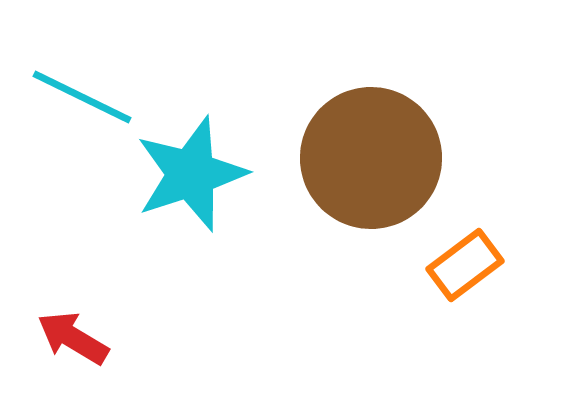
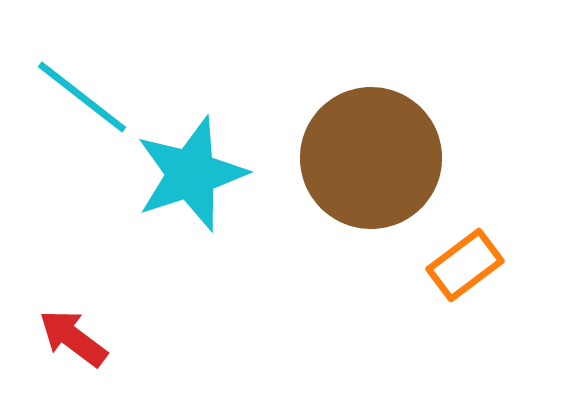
cyan line: rotated 12 degrees clockwise
red arrow: rotated 6 degrees clockwise
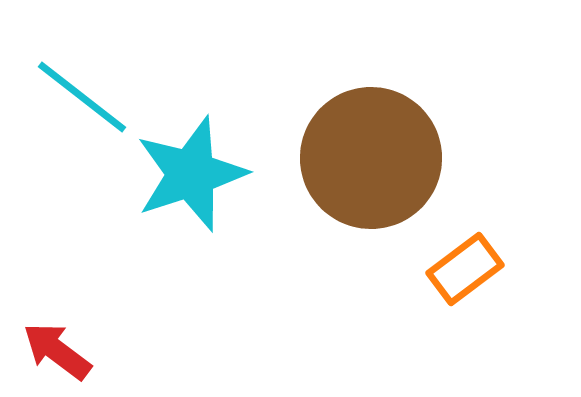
orange rectangle: moved 4 px down
red arrow: moved 16 px left, 13 px down
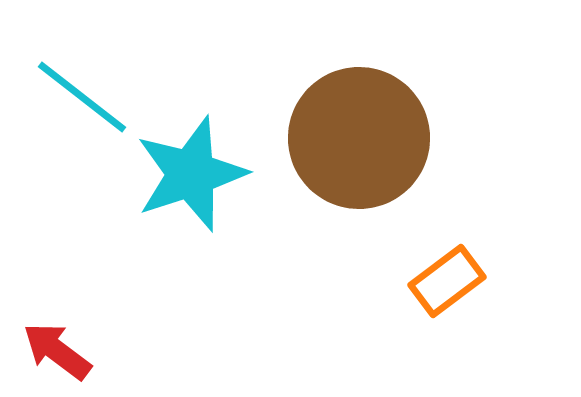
brown circle: moved 12 px left, 20 px up
orange rectangle: moved 18 px left, 12 px down
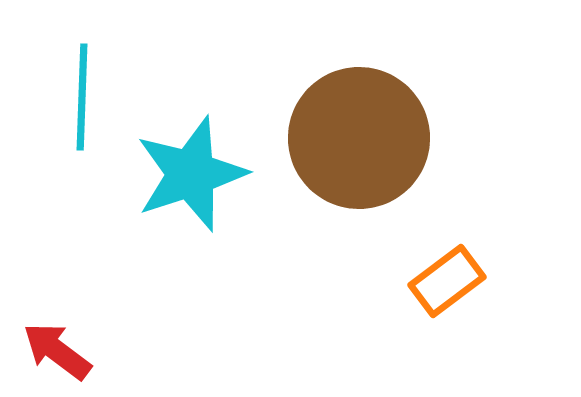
cyan line: rotated 54 degrees clockwise
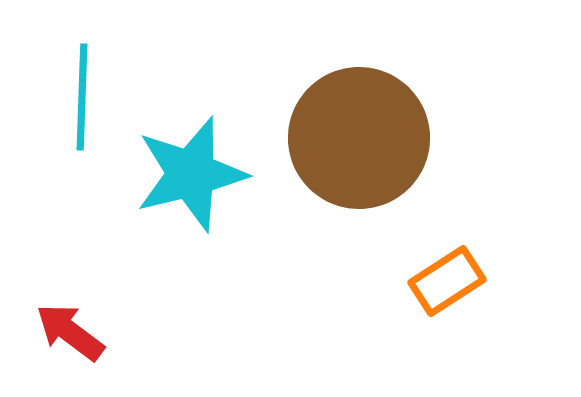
cyan star: rotated 4 degrees clockwise
orange rectangle: rotated 4 degrees clockwise
red arrow: moved 13 px right, 19 px up
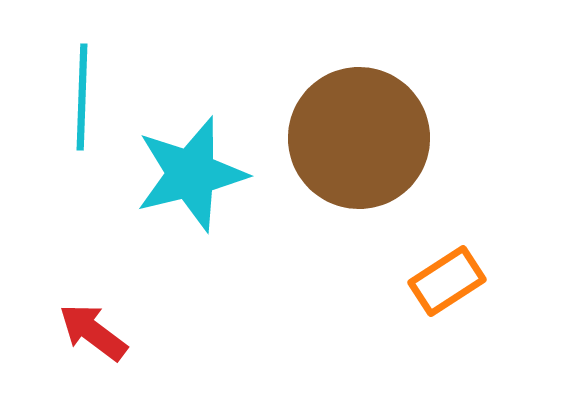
red arrow: moved 23 px right
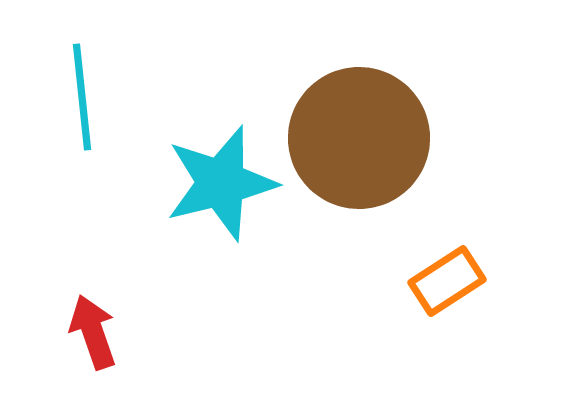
cyan line: rotated 8 degrees counterclockwise
cyan star: moved 30 px right, 9 px down
red arrow: rotated 34 degrees clockwise
